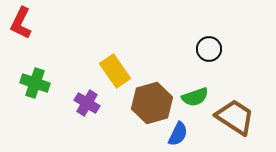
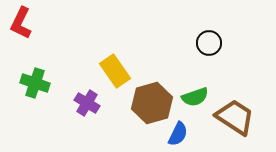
black circle: moved 6 px up
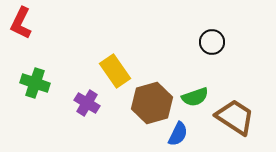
black circle: moved 3 px right, 1 px up
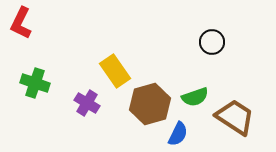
brown hexagon: moved 2 px left, 1 px down
